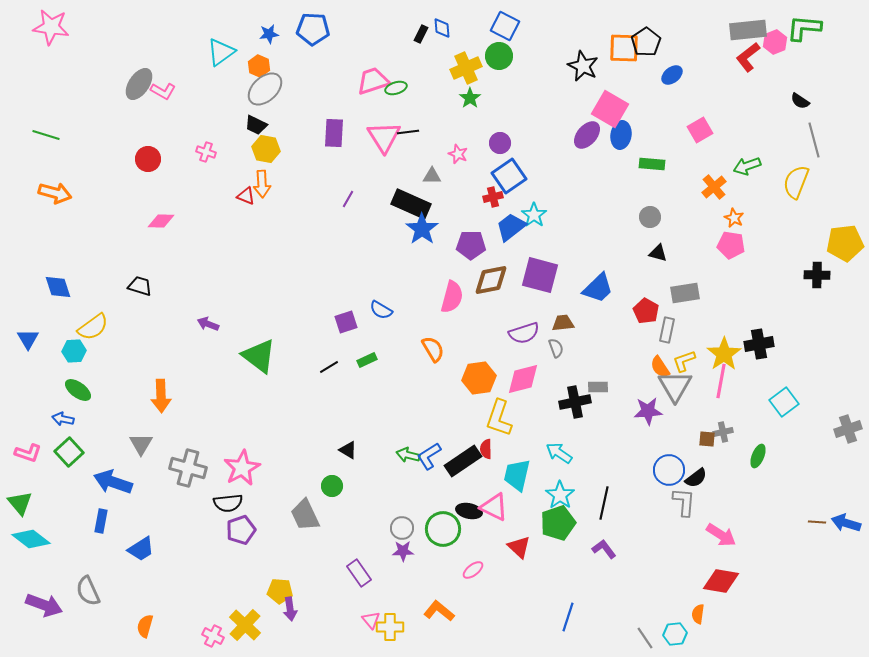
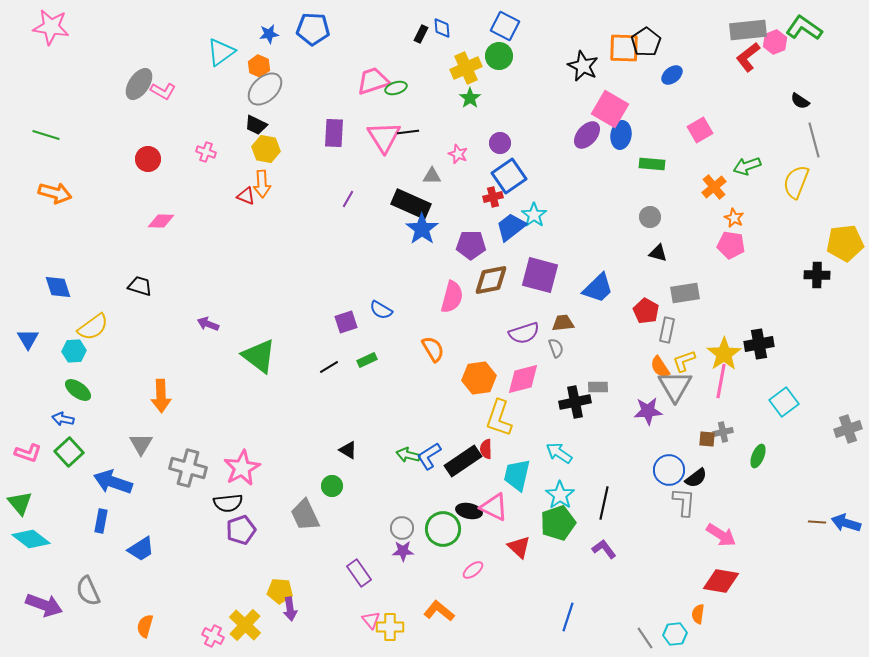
green L-shape at (804, 28): rotated 30 degrees clockwise
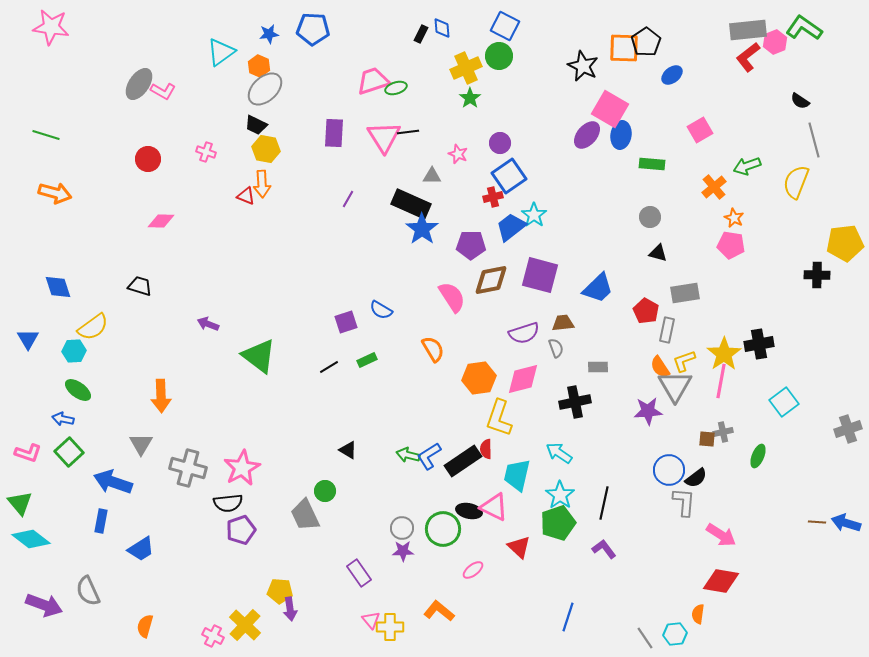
pink semicircle at (452, 297): rotated 48 degrees counterclockwise
gray rectangle at (598, 387): moved 20 px up
green circle at (332, 486): moved 7 px left, 5 px down
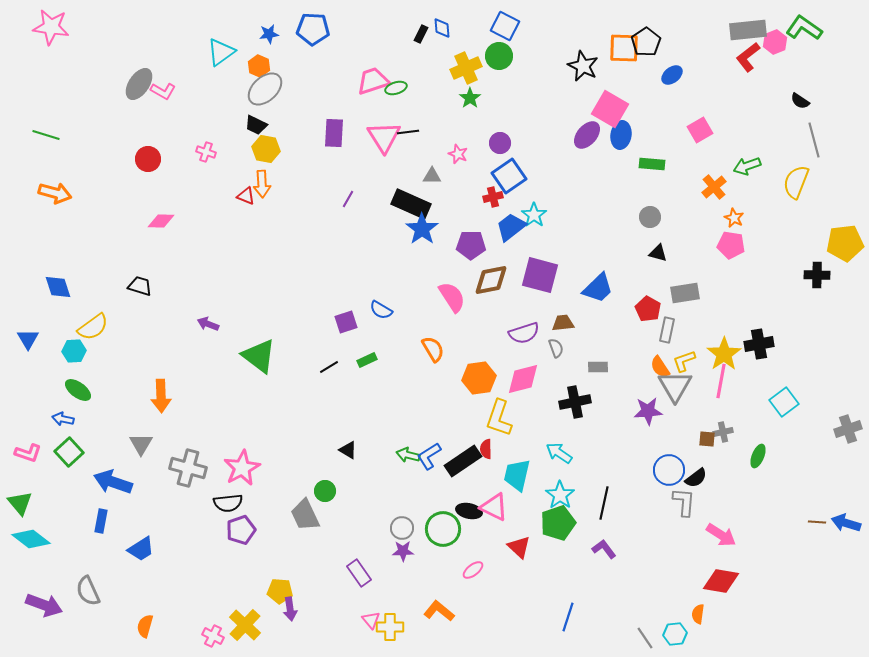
red pentagon at (646, 311): moved 2 px right, 2 px up
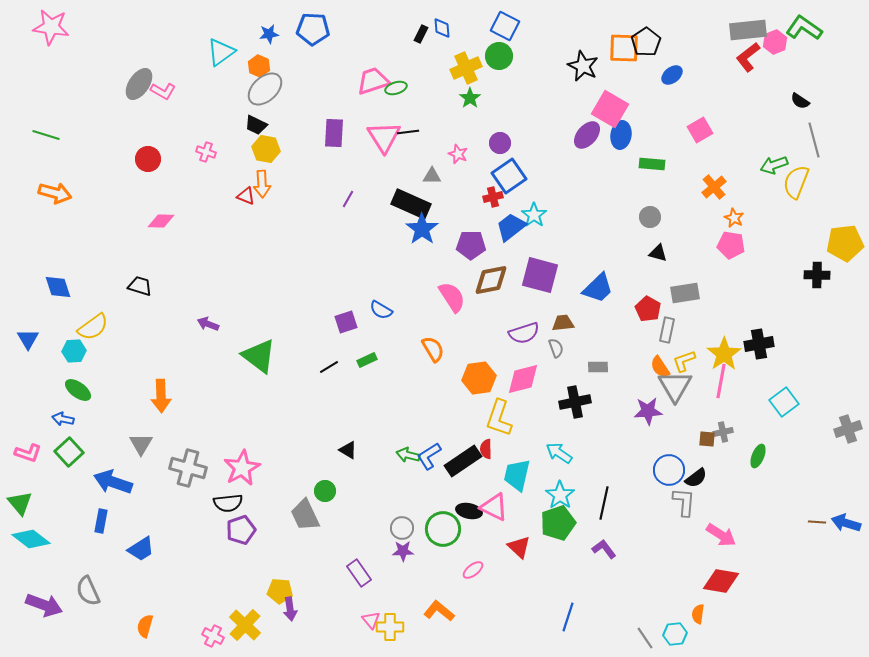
green arrow at (747, 166): moved 27 px right, 1 px up
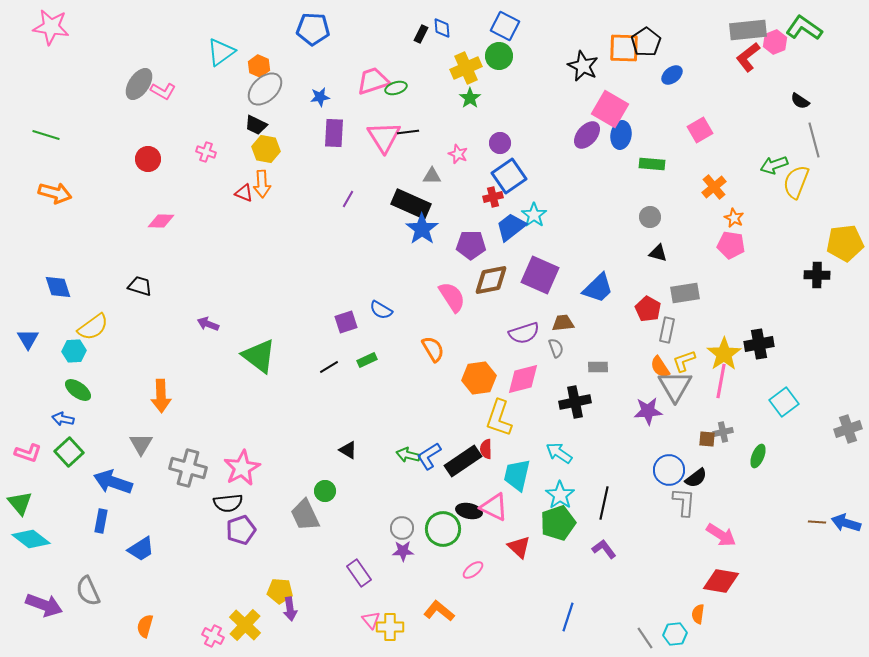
blue star at (269, 34): moved 51 px right, 63 px down
red triangle at (246, 196): moved 2 px left, 3 px up
purple square at (540, 275): rotated 9 degrees clockwise
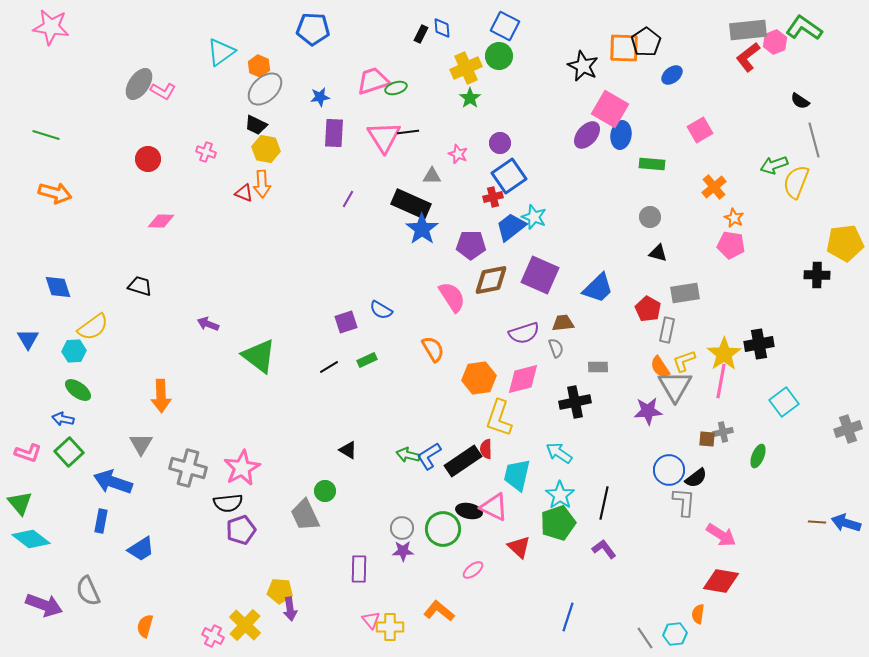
cyan star at (534, 215): moved 2 px down; rotated 15 degrees counterclockwise
purple rectangle at (359, 573): moved 4 px up; rotated 36 degrees clockwise
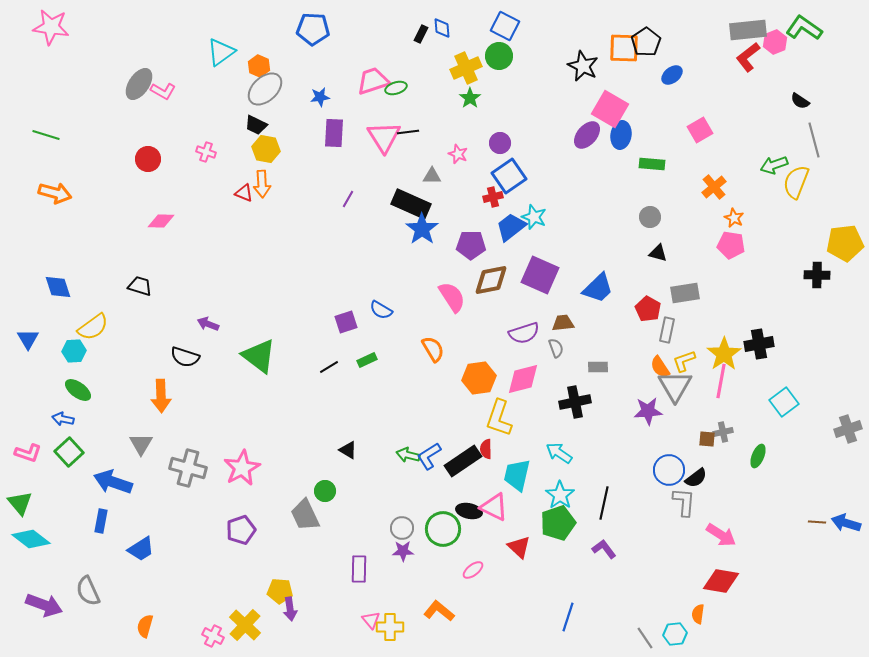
black semicircle at (228, 503): moved 43 px left, 146 px up; rotated 24 degrees clockwise
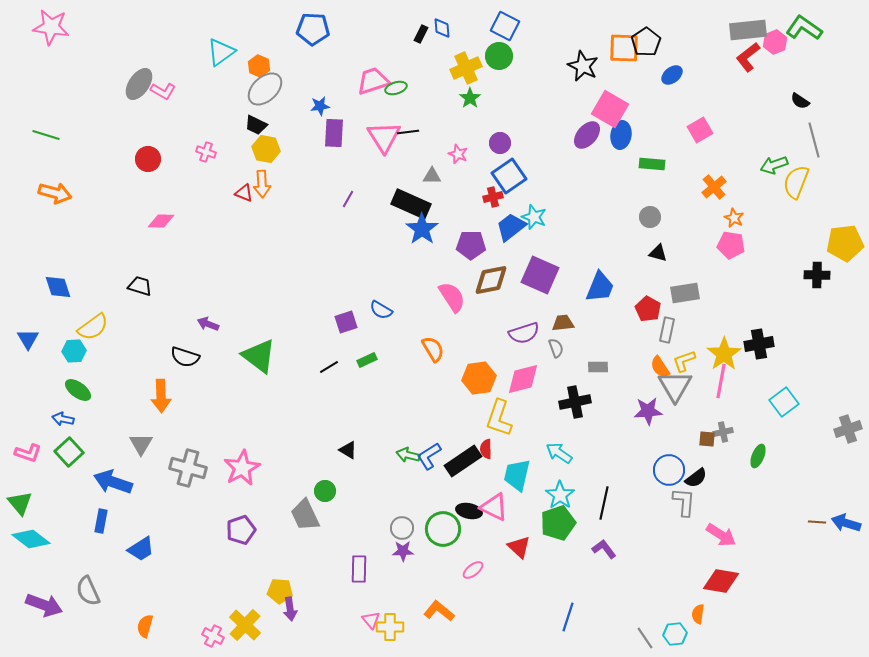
blue star at (320, 97): moved 9 px down
blue trapezoid at (598, 288): moved 2 px right, 1 px up; rotated 24 degrees counterclockwise
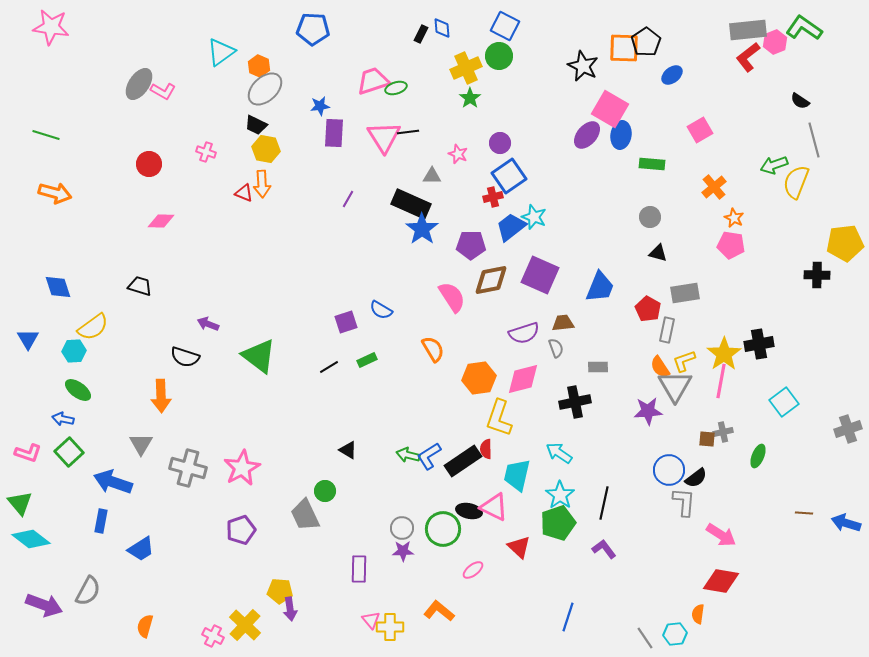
red circle at (148, 159): moved 1 px right, 5 px down
brown line at (817, 522): moved 13 px left, 9 px up
gray semicircle at (88, 591): rotated 128 degrees counterclockwise
